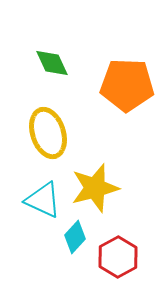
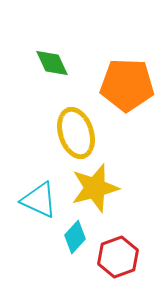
yellow ellipse: moved 28 px right
cyan triangle: moved 4 px left
red hexagon: rotated 9 degrees clockwise
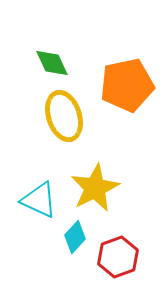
orange pentagon: rotated 14 degrees counterclockwise
yellow ellipse: moved 12 px left, 17 px up
yellow star: rotated 12 degrees counterclockwise
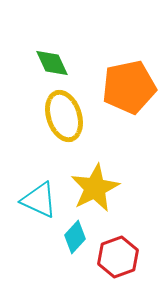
orange pentagon: moved 2 px right, 2 px down
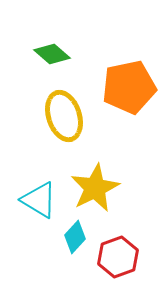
green diamond: moved 9 px up; rotated 24 degrees counterclockwise
cyan triangle: rotated 6 degrees clockwise
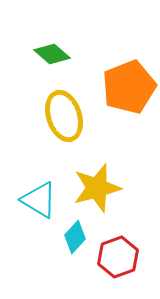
orange pentagon: rotated 10 degrees counterclockwise
yellow star: moved 2 px right; rotated 12 degrees clockwise
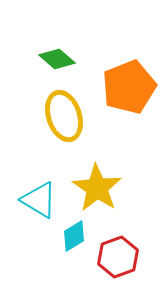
green diamond: moved 5 px right, 5 px down
yellow star: rotated 24 degrees counterclockwise
cyan diamond: moved 1 px left, 1 px up; rotated 16 degrees clockwise
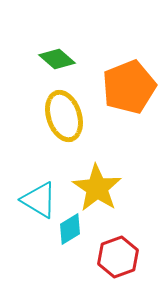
cyan diamond: moved 4 px left, 7 px up
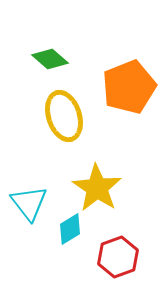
green diamond: moved 7 px left
cyan triangle: moved 10 px left, 3 px down; rotated 21 degrees clockwise
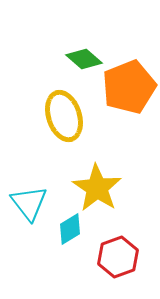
green diamond: moved 34 px right
